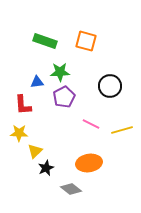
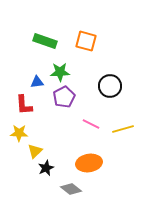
red L-shape: moved 1 px right
yellow line: moved 1 px right, 1 px up
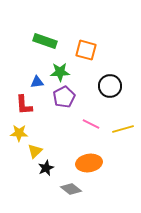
orange square: moved 9 px down
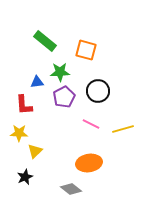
green rectangle: rotated 20 degrees clockwise
black circle: moved 12 px left, 5 px down
black star: moved 21 px left, 9 px down
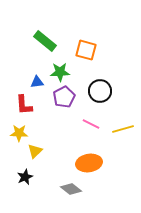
black circle: moved 2 px right
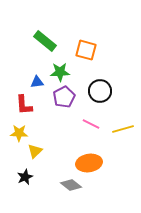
gray diamond: moved 4 px up
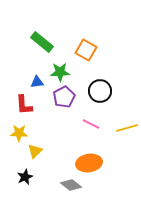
green rectangle: moved 3 px left, 1 px down
orange square: rotated 15 degrees clockwise
yellow line: moved 4 px right, 1 px up
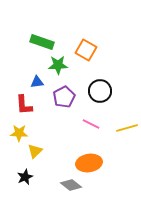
green rectangle: rotated 20 degrees counterclockwise
green star: moved 2 px left, 7 px up
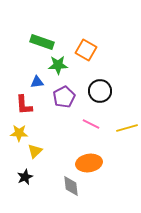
gray diamond: moved 1 px down; rotated 45 degrees clockwise
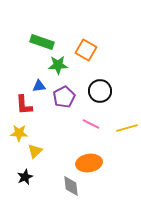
blue triangle: moved 2 px right, 4 px down
